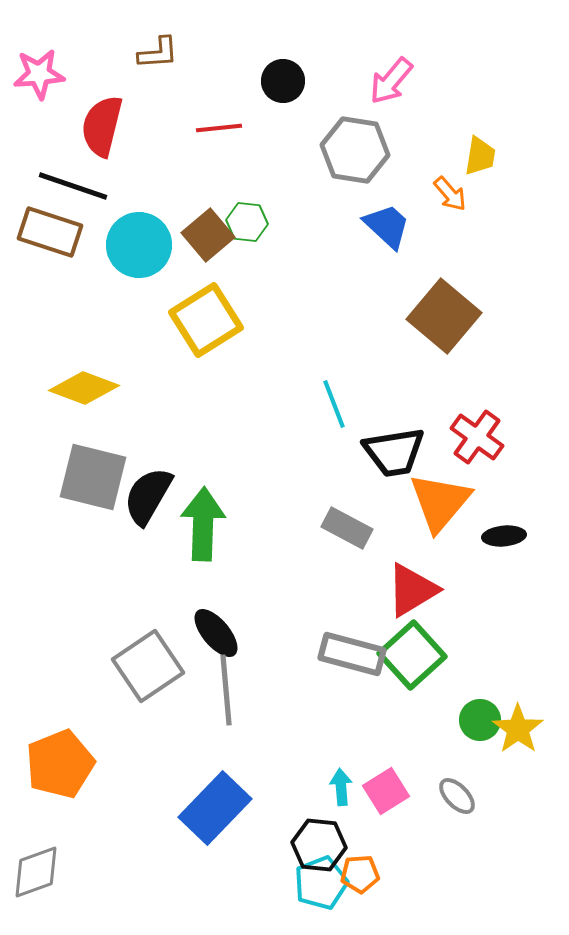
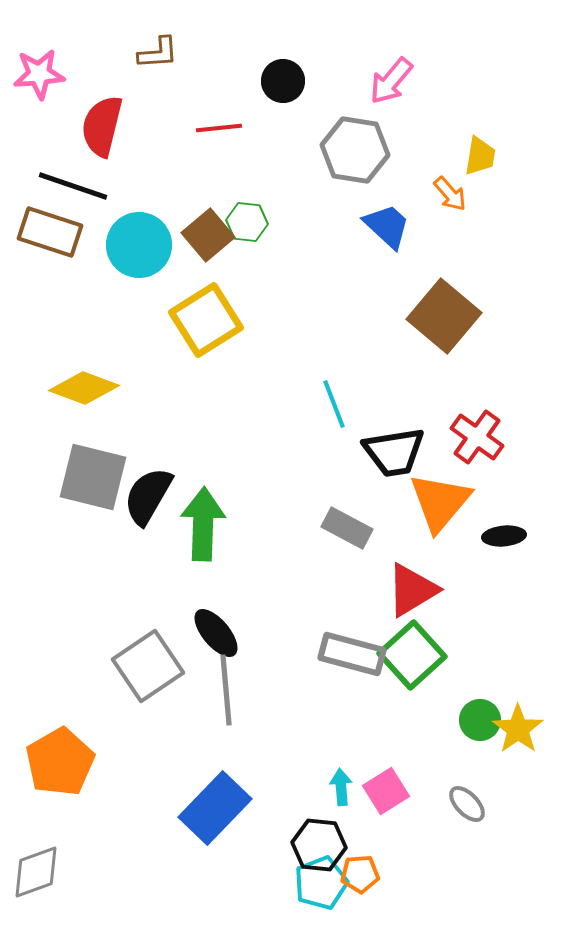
orange pentagon at (60, 764): moved 2 px up; rotated 8 degrees counterclockwise
gray ellipse at (457, 796): moved 10 px right, 8 px down
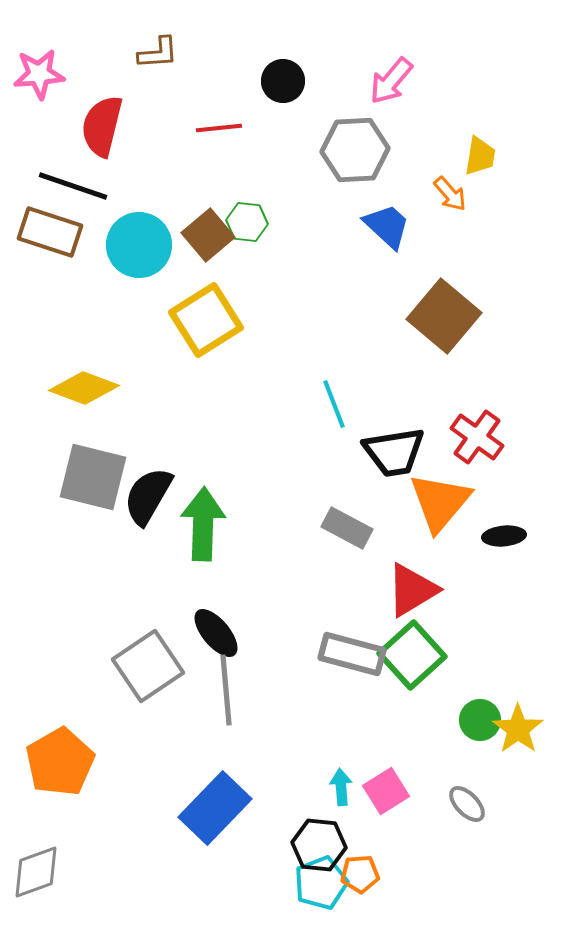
gray hexagon at (355, 150): rotated 12 degrees counterclockwise
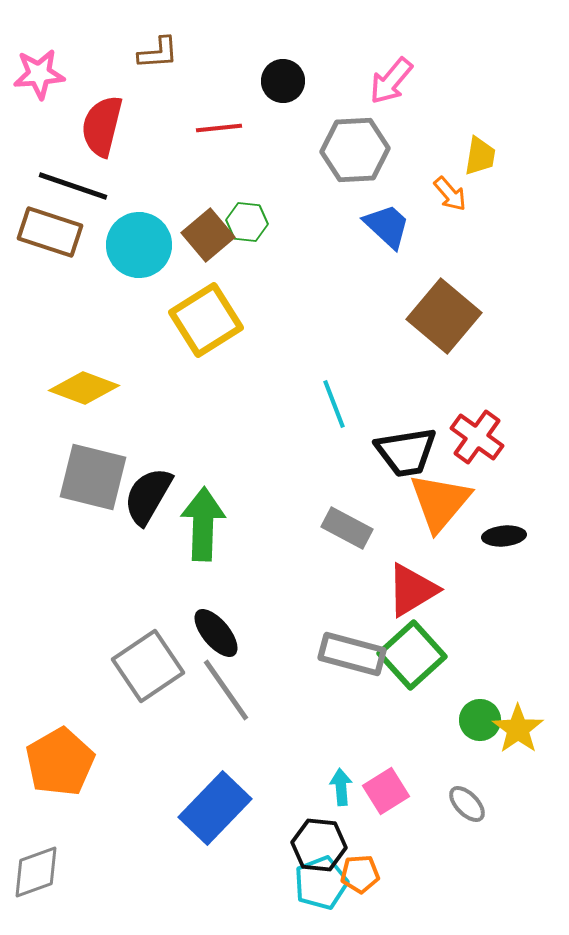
black trapezoid at (394, 452): moved 12 px right
gray line at (226, 690): rotated 30 degrees counterclockwise
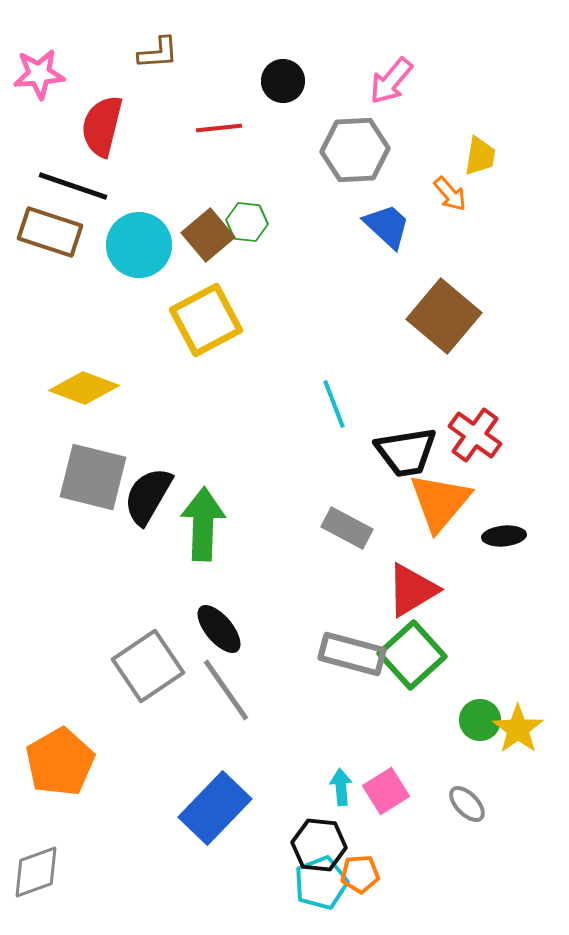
yellow square at (206, 320): rotated 4 degrees clockwise
red cross at (477, 437): moved 2 px left, 2 px up
black ellipse at (216, 633): moved 3 px right, 4 px up
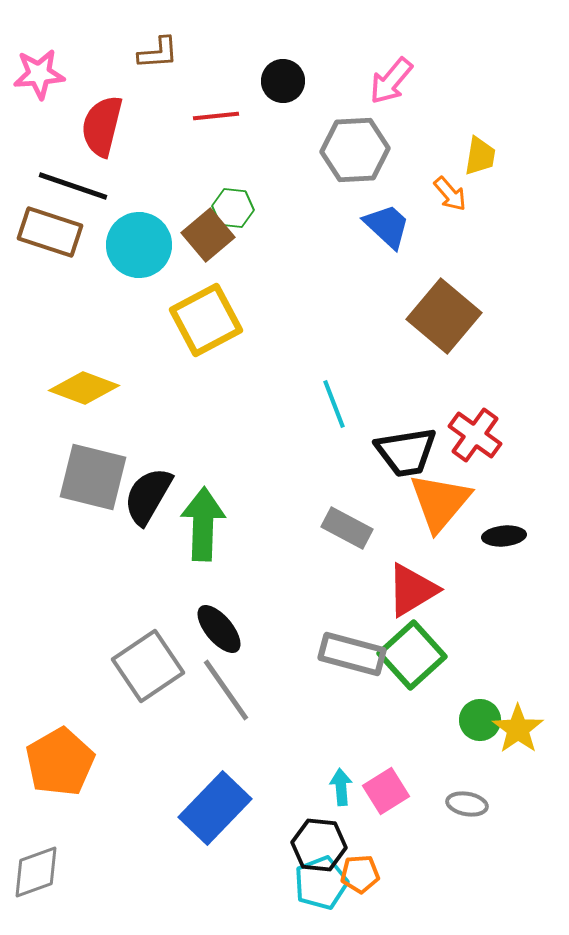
red line at (219, 128): moved 3 px left, 12 px up
green hexagon at (247, 222): moved 14 px left, 14 px up
gray ellipse at (467, 804): rotated 36 degrees counterclockwise
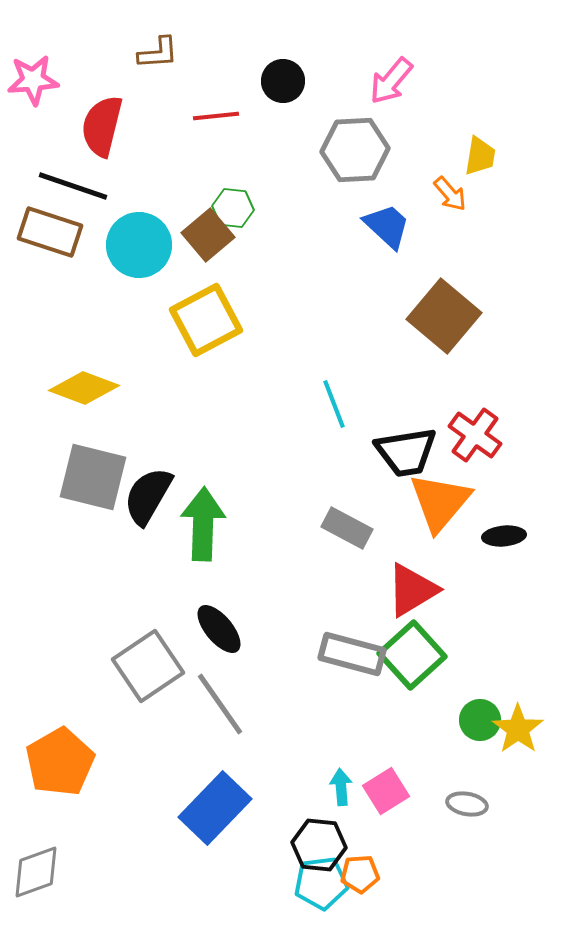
pink star at (39, 74): moved 6 px left, 6 px down
gray line at (226, 690): moved 6 px left, 14 px down
cyan pentagon at (321, 883): rotated 14 degrees clockwise
